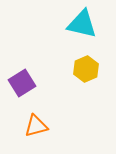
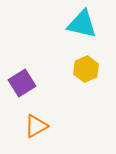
orange triangle: rotated 15 degrees counterclockwise
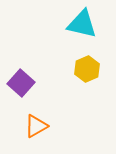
yellow hexagon: moved 1 px right
purple square: moved 1 px left; rotated 16 degrees counterclockwise
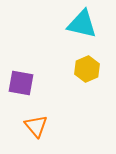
purple square: rotated 32 degrees counterclockwise
orange triangle: rotated 40 degrees counterclockwise
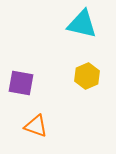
yellow hexagon: moved 7 px down
orange triangle: rotated 30 degrees counterclockwise
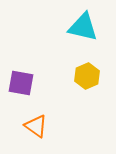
cyan triangle: moved 1 px right, 3 px down
orange triangle: rotated 15 degrees clockwise
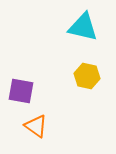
yellow hexagon: rotated 25 degrees counterclockwise
purple square: moved 8 px down
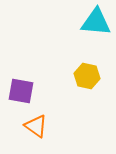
cyan triangle: moved 13 px right, 5 px up; rotated 8 degrees counterclockwise
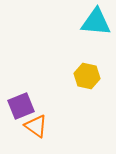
purple square: moved 15 px down; rotated 32 degrees counterclockwise
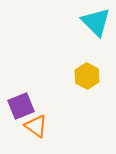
cyan triangle: rotated 40 degrees clockwise
yellow hexagon: rotated 15 degrees clockwise
